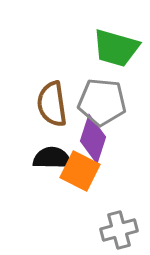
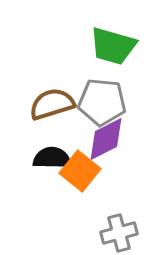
green trapezoid: moved 3 px left, 2 px up
brown semicircle: rotated 81 degrees clockwise
purple diamond: moved 13 px right; rotated 45 degrees clockwise
orange square: rotated 12 degrees clockwise
gray cross: moved 3 px down
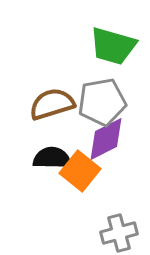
gray pentagon: rotated 15 degrees counterclockwise
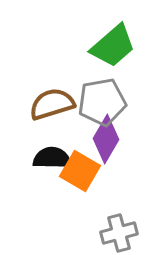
green trapezoid: rotated 57 degrees counterclockwise
purple diamond: rotated 33 degrees counterclockwise
orange square: rotated 9 degrees counterclockwise
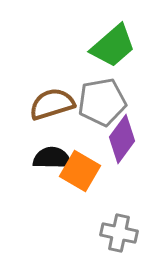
purple diamond: moved 16 px right; rotated 6 degrees clockwise
gray cross: rotated 27 degrees clockwise
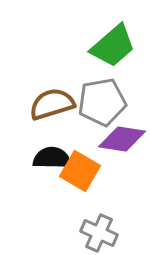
purple diamond: rotated 63 degrees clockwise
gray cross: moved 20 px left; rotated 12 degrees clockwise
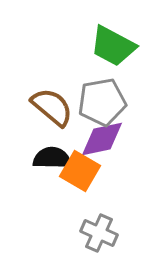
green trapezoid: rotated 69 degrees clockwise
brown semicircle: moved 3 px down; rotated 57 degrees clockwise
purple diamond: moved 20 px left; rotated 21 degrees counterclockwise
